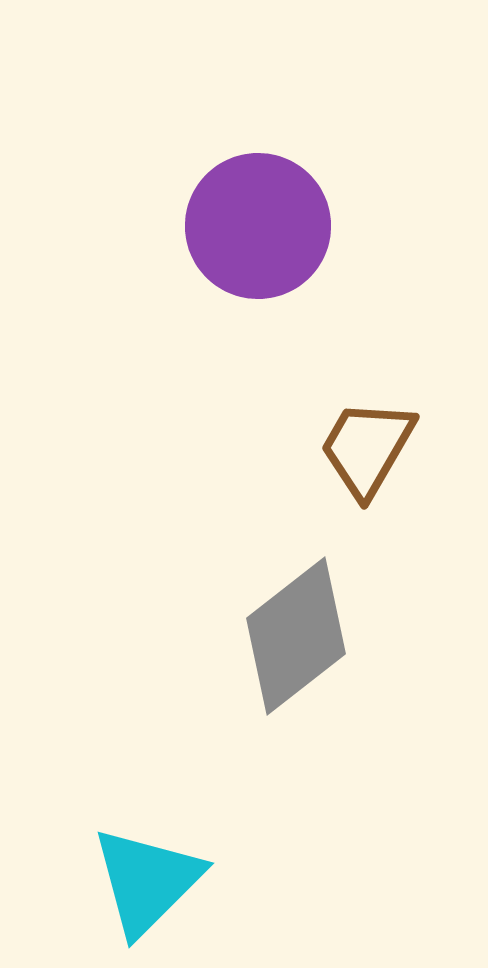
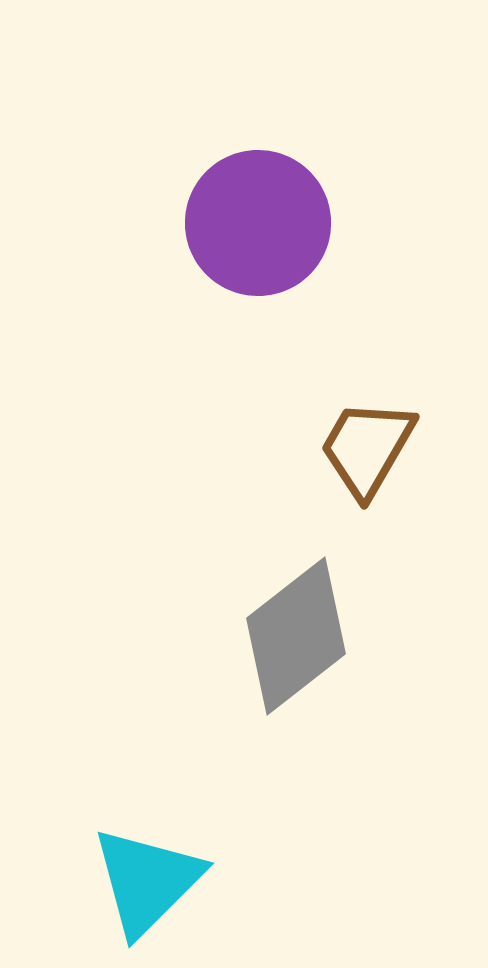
purple circle: moved 3 px up
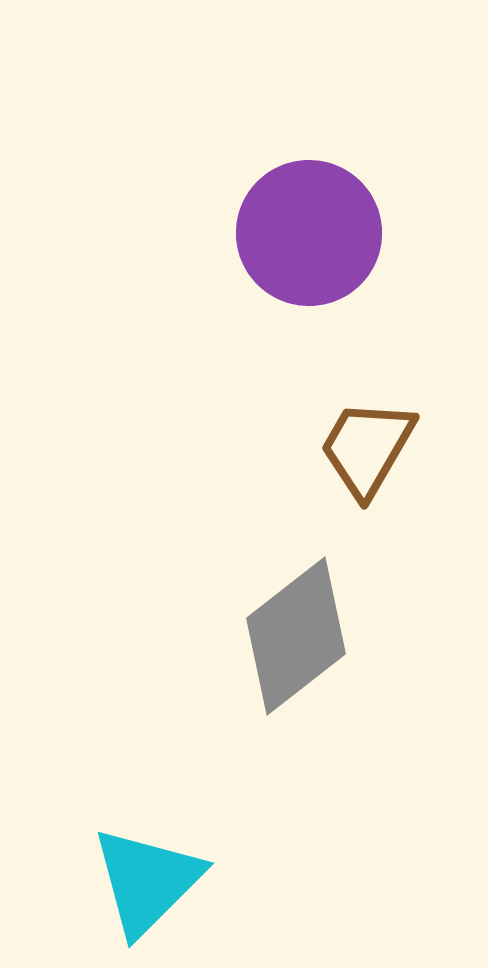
purple circle: moved 51 px right, 10 px down
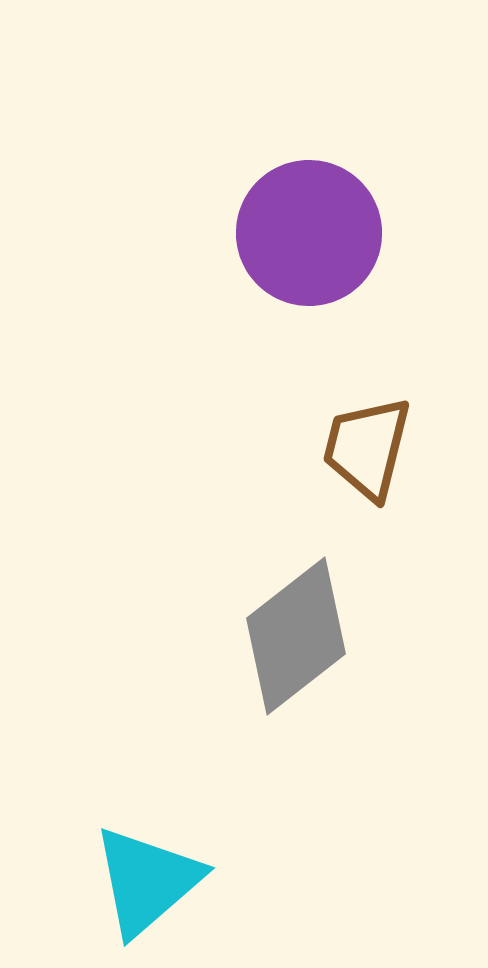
brown trapezoid: rotated 16 degrees counterclockwise
cyan triangle: rotated 4 degrees clockwise
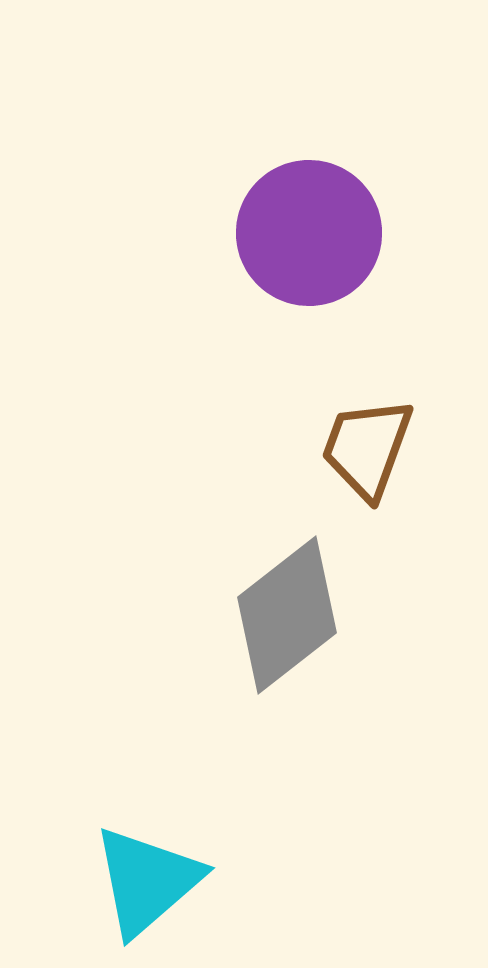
brown trapezoid: rotated 6 degrees clockwise
gray diamond: moved 9 px left, 21 px up
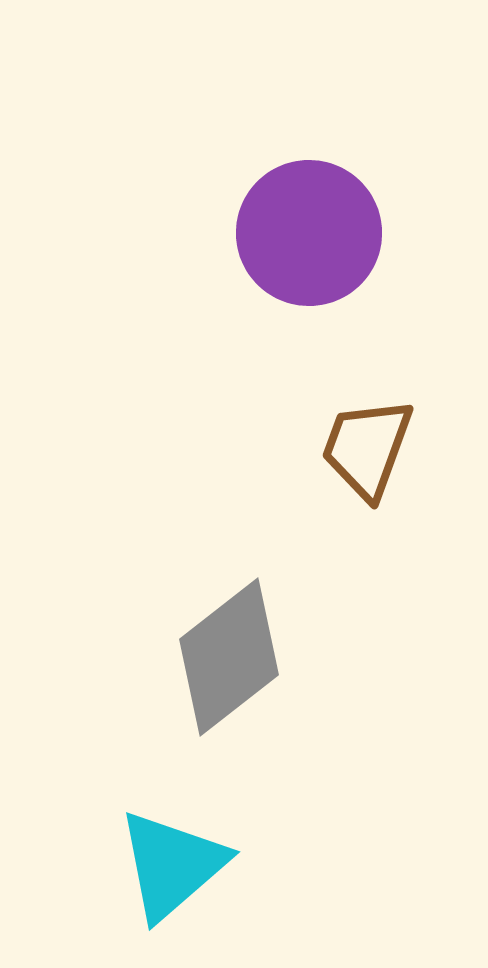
gray diamond: moved 58 px left, 42 px down
cyan triangle: moved 25 px right, 16 px up
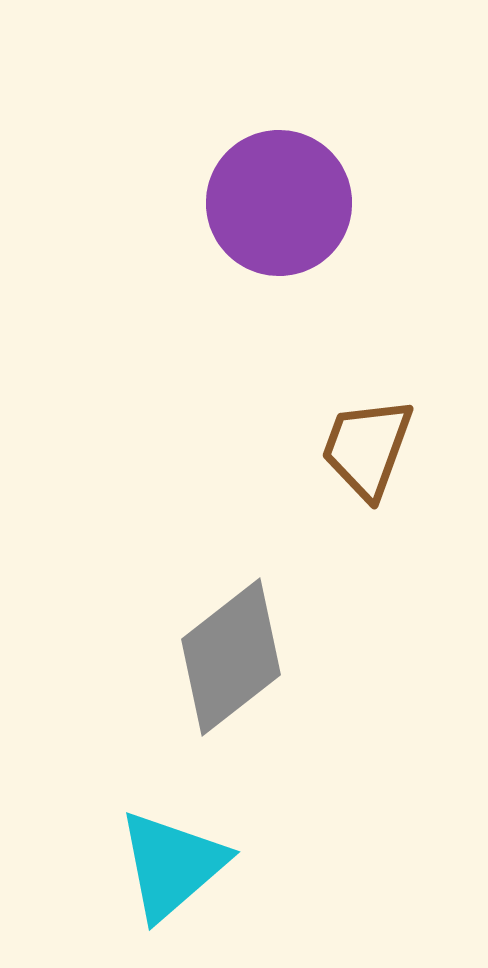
purple circle: moved 30 px left, 30 px up
gray diamond: moved 2 px right
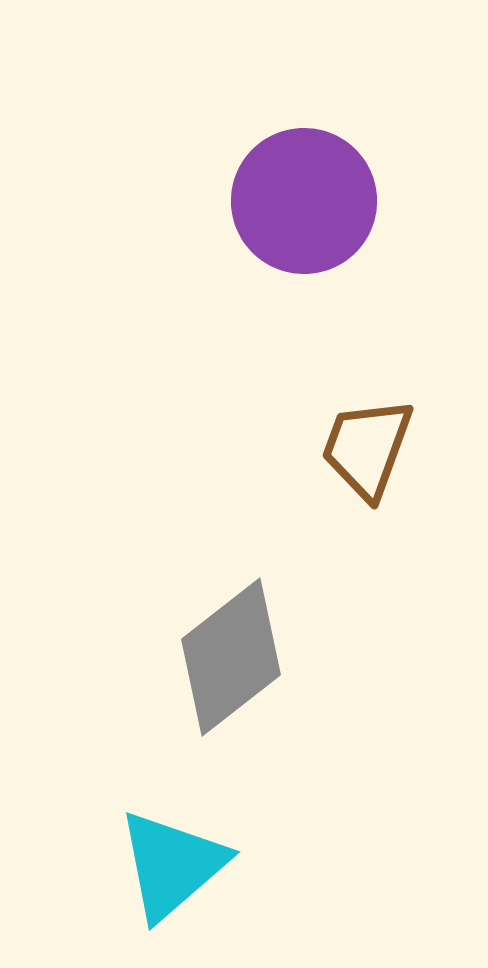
purple circle: moved 25 px right, 2 px up
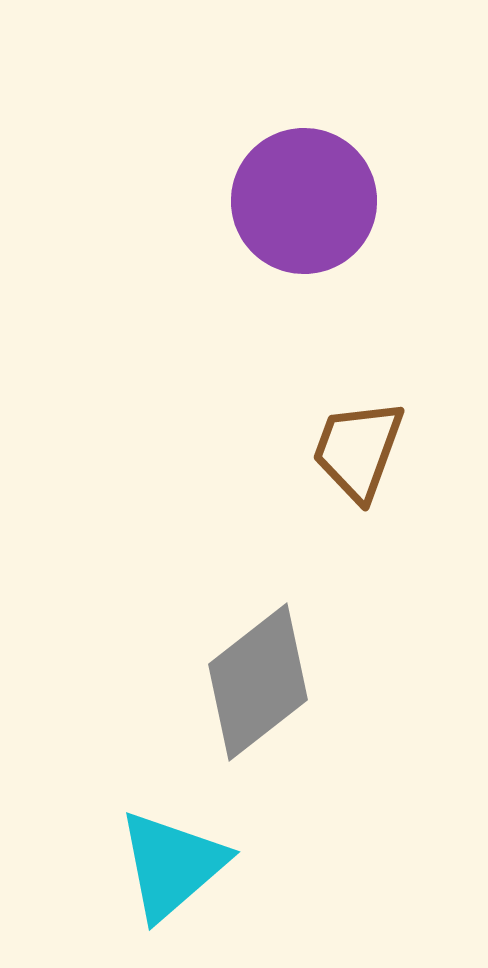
brown trapezoid: moved 9 px left, 2 px down
gray diamond: moved 27 px right, 25 px down
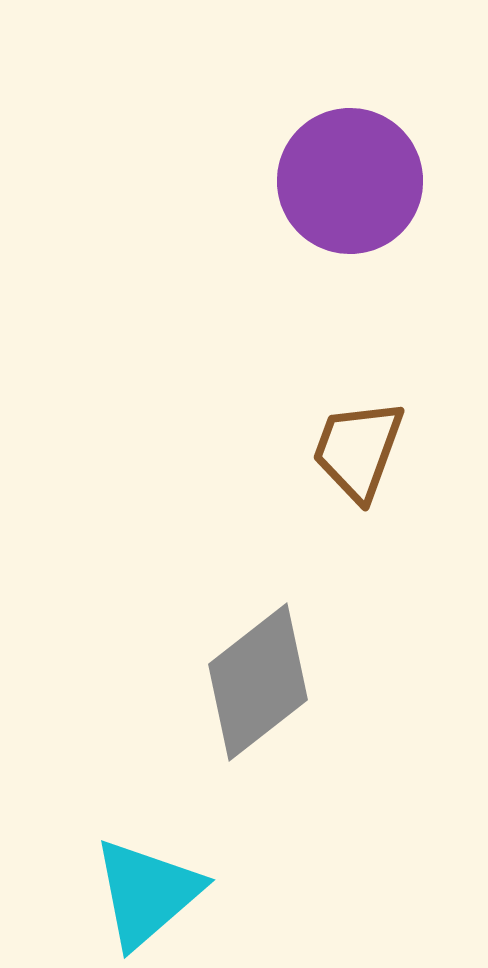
purple circle: moved 46 px right, 20 px up
cyan triangle: moved 25 px left, 28 px down
